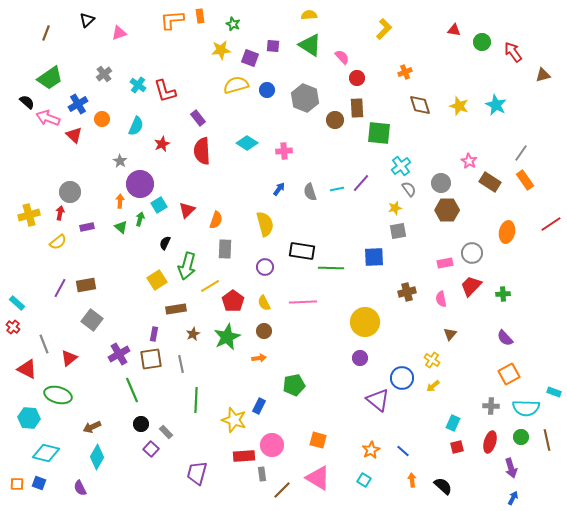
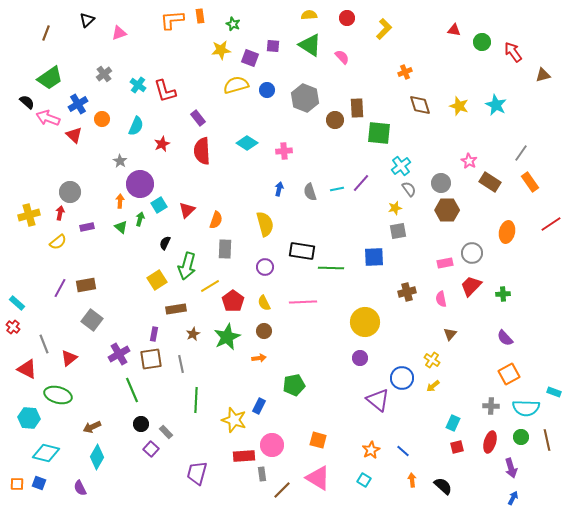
red circle at (357, 78): moved 10 px left, 60 px up
orange rectangle at (525, 180): moved 5 px right, 2 px down
blue arrow at (279, 189): rotated 24 degrees counterclockwise
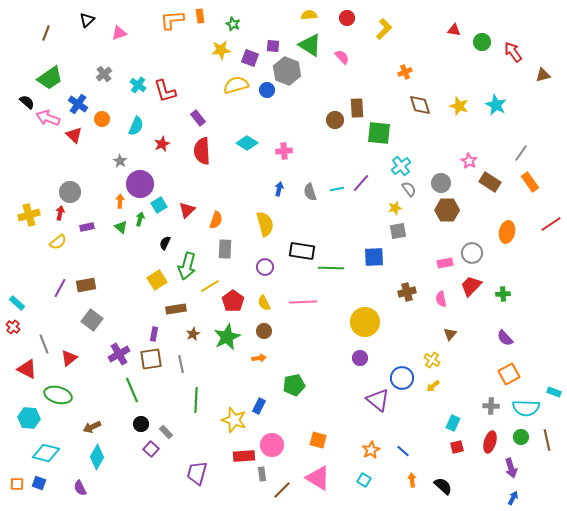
gray hexagon at (305, 98): moved 18 px left, 27 px up
blue cross at (78, 104): rotated 24 degrees counterclockwise
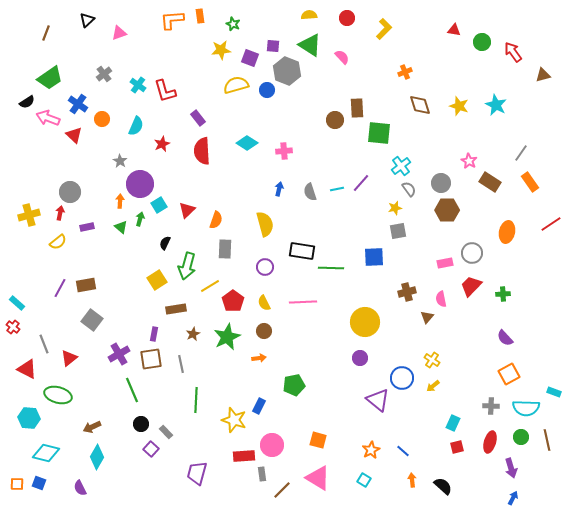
black semicircle at (27, 102): rotated 105 degrees clockwise
brown triangle at (450, 334): moved 23 px left, 17 px up
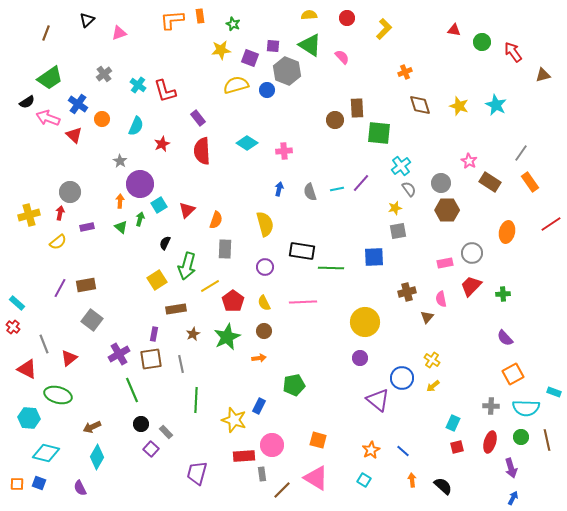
orange square at (509, 374): moved 4 px right
pink triangle at (318, 478): moved 2 px left
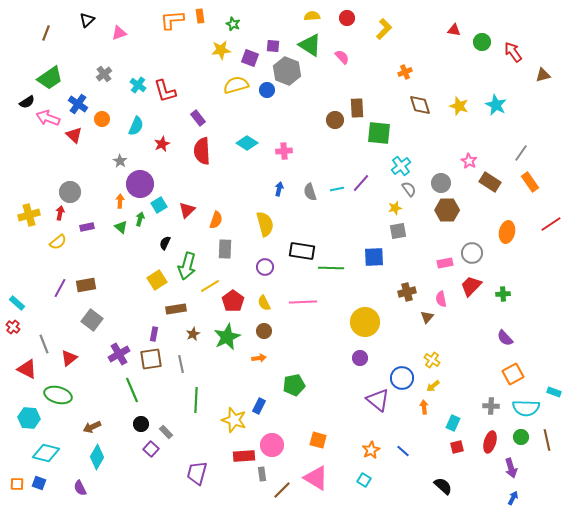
yellow semicircle at (309, 15): moved 3 px right, 1 px down
orange arrow at (412, 480): moved 12 px right, 73 px up
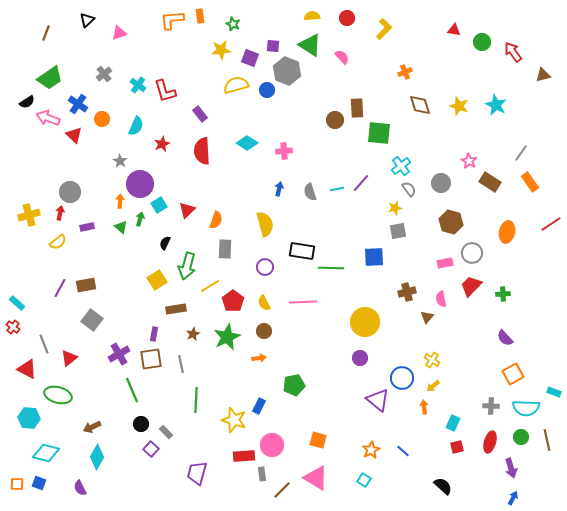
purple rectangle at (198, 118): moved 2 px right, 4 px up
brown hexagon at (447, 210): moved 4 px right, 12 px down; rotated 15 degrees clockwise
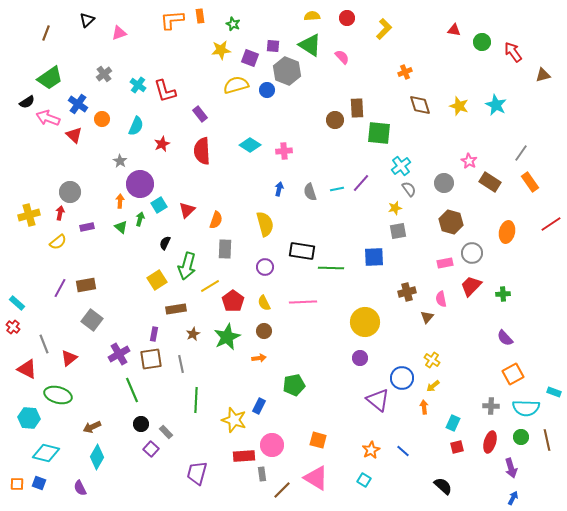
cyan diamond at (247, 143): moved 3 px right, 2 px down
gray circle at (441, 183): moved 3 px right
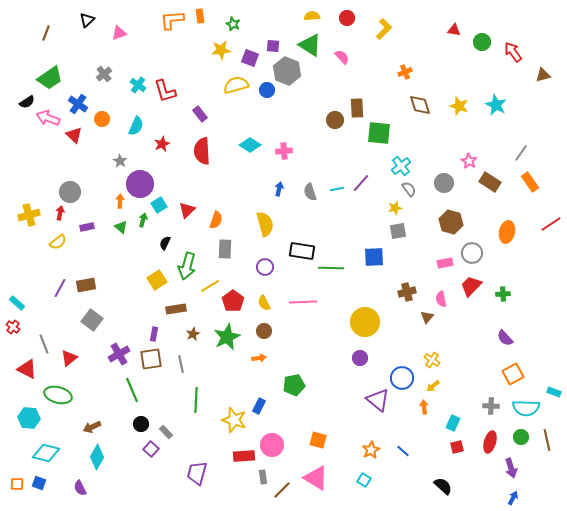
green arrow at (140, 219): moved 3 px right, 1 px down
gray rectangle at (262, 474): moved 1 px right, 3 px down
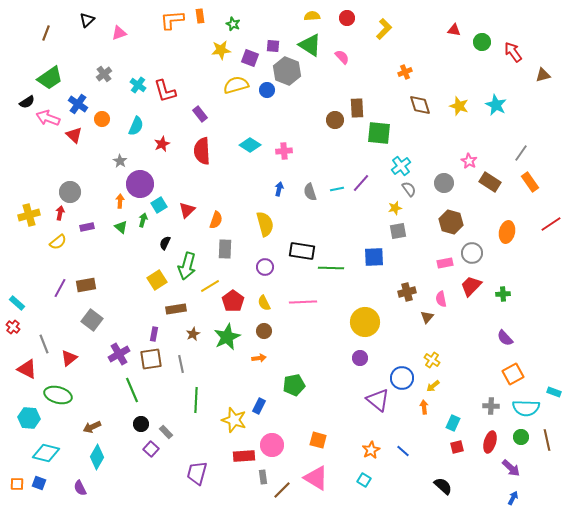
purple arrow at (511, 468): rotated 30 degrees counterclockwise
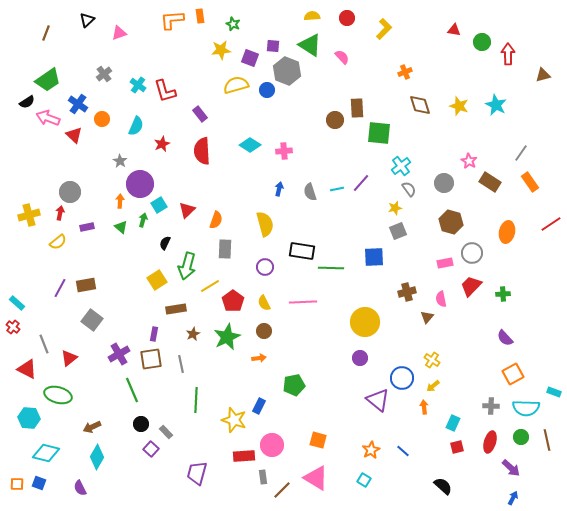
red arrow at (513, 52): moved 5 px left, 2 px down; rotated 35 degrees clockwise
green trapezoid at (50, 78): moved 2 px left, 2 px down
gray square at (398, 231): rotated 12 degrees counterclockwise
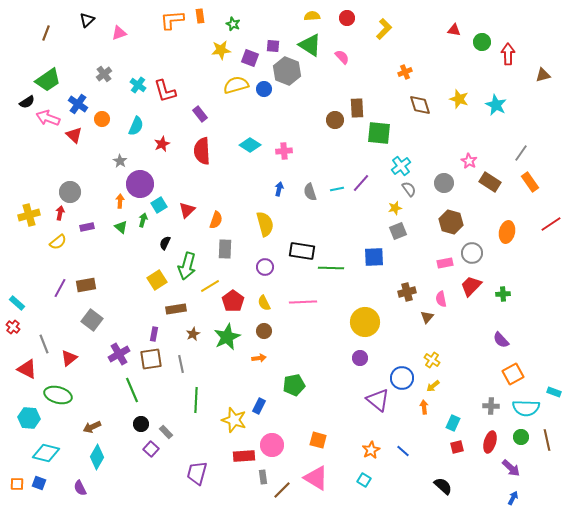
blue circle at (267, 90): moved 3 px left, 1 px up
yellow star at (459, 106): moved 7 px up
purple semicircle at (505, 338): moved 4 px left, 2 px down
